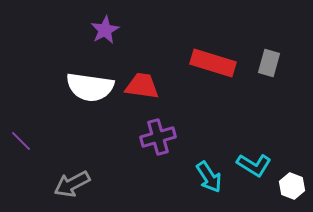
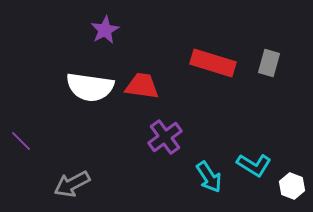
purple cross: moved 7 px right; rotated 20 degrees counterclockwise
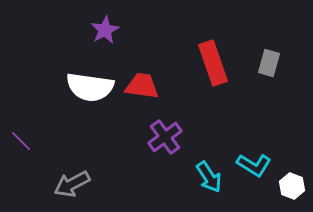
red rectangle: rotated 54 degrees clockwise
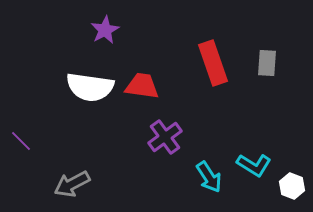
gray rectangle: moved 2 px left; rotated 12 degrees counterclockwise
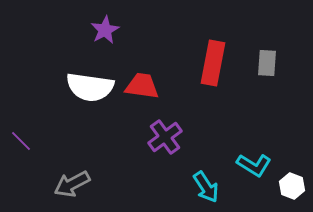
red rectangle: rotated 30 degrees clockwise
cyan arrow: moved 3 px left, 10 px down
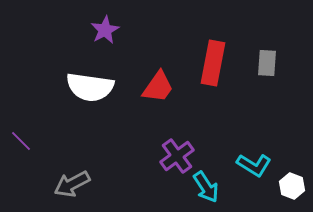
red trapezoid: moved 16 px right, 1 px down; rotated 117 degrees clockwise
purple cross: moved 12 px right, 19 px down
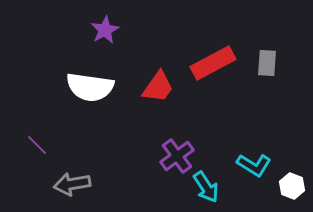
red rectangle: rotated 51 degrees clockwise
purple line: moved 16 px right, 4 px down
gray arrow: rotated 18 degrees clockwise
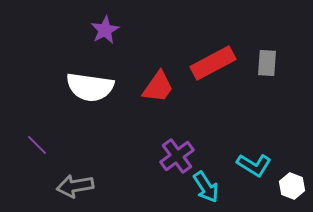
gray arrow: moved 3 px right, 2 px down
